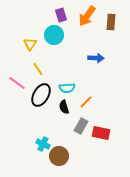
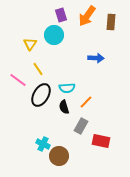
pink line: moved 1 px right, 3 px up
red rectangle: moved 8 px down
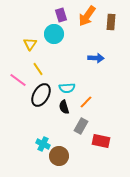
cyan circle: moved 1 px up
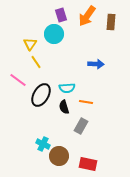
blue arrow: moved 6 px down
yellow line: moved 2 px left, 7 px up
orange line: rotated 56 degrees clockwise
red rectangle: moved 13 px left, 23 px down
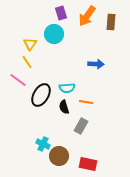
purple rectangle: moved 2 px up
yellow line: moved 9 px left
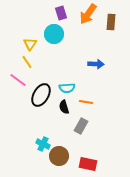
orange arrow: moved 1 px right, 2 px up
